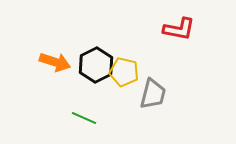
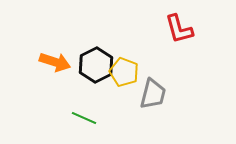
red L-shape: rotated 64 degrees clockwise
yellow pentagon: rotated 8 degrees clockwise
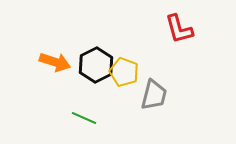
gray trapezoid: moved 1 px right, 1 px down
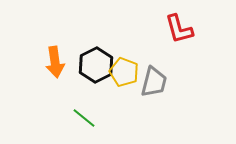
orange arrow: rotated 64 degrees clockwise
gray trapezoid: moved 13 px up
green line: rotated 15 degrees clockwise
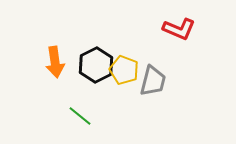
red L-shape: rotated 52 degrees counterclockwise
yellow pentagon: moved 2 px up
gray trapezoid: moved 1 px left, 1 px up
green line: moved 4 px left, 2 px up
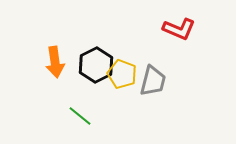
yellow pentagon: moved 2 px left, 4 px down
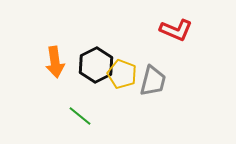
red L-shape: moved 3 px left, 1 px down
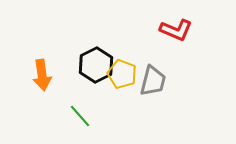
orange arrow: moved 13 px left, 13 px down
green line: rotated 10 degrees clockwise
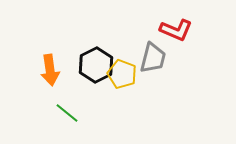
orange arrow: moved 8 px right, 5 px up
gray trapezoid: moved 23 px up
green line: moved 13 px left, 3 px up; rotated 10 degrees counterclockwise
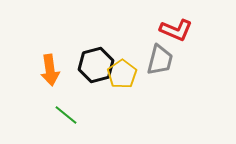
gray trapezoid: moved 7 px right, 2 px down
black hexagon: rotated 12 degrees clockwise
yellow pentagon: rotated 16 degrees clockwise
green line: moved 1 px left, 2 px down
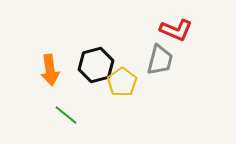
yellow pentagon: moved 8 px down
